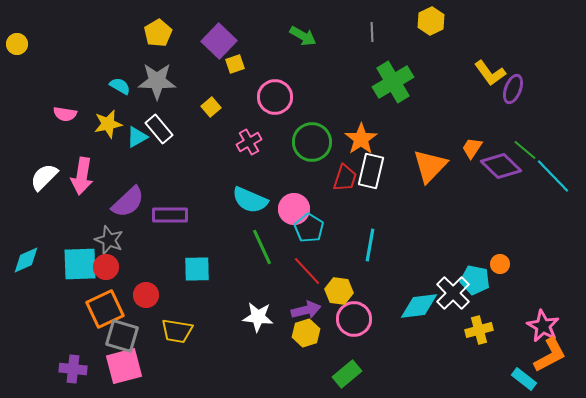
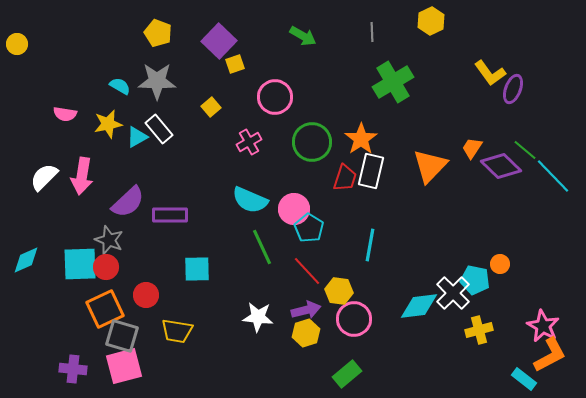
yellow pentagon at (158, 33): rotated 20 degrees counterclockwise
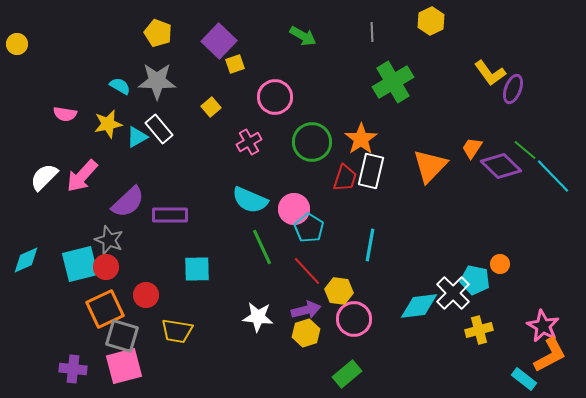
pink arrow at (82, 176): rotated 33 degrees clockwise
cyan square at (80, 264): rotated 12 degrees counterclockwise
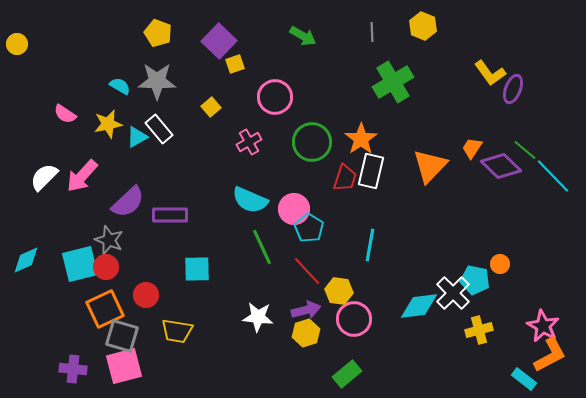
yellow hexagon at (431, 21): moved 8 px left, 5 px down; rotated 12 degrees counterclockwise
pink semicircle at (65, 114): rotated 25 degrees clockwise
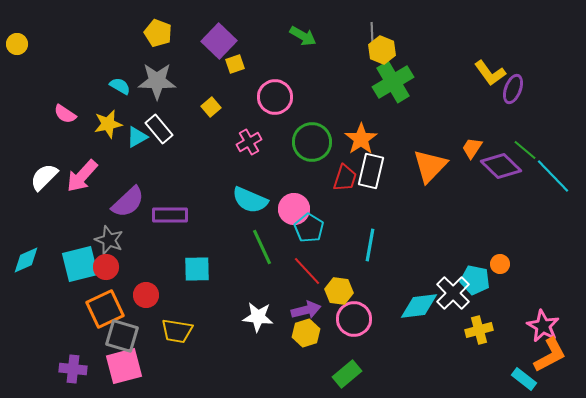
yellow hexagon at (423, 26): moved 41 px left, 24 px down
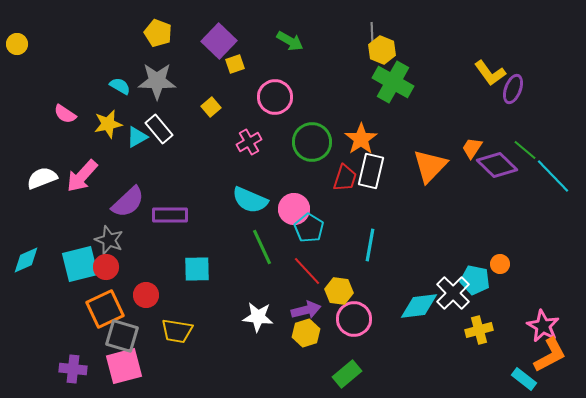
green arrow at (303, 36): moved 13 px left, 5 px down
green cross at (393, 82): rotated 30 degrees counterclockwise
purple diamond at (501, 166): moved 4 px left, 1 px up
white semicircle at (44, 177): moved 2 px left, 1 px down; rotated 24 degrees clockwise
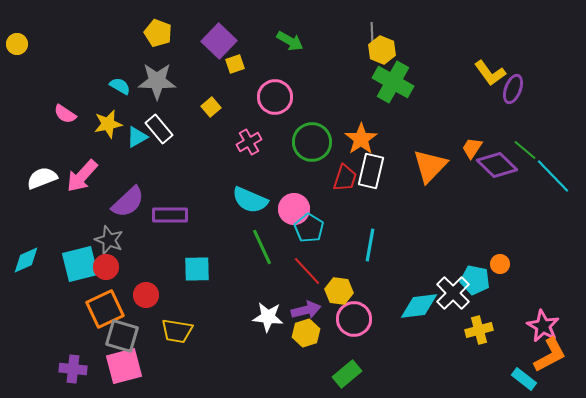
white star at (258, 317): moved 10 px right
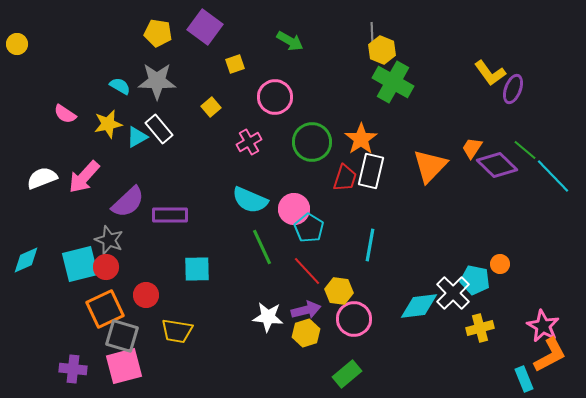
yellow pentagon at (158, 33): rotated 12 degrees counterclockwise
purple square at (219, 41): moved 14 px left, 14 px up; rotated 8 degrees counterclockwise
pink arrow at (82, 176): moved 2 px right, 1 px down
yellow cross at (479, 330): moved 1 px right, 2 px up
cyan rectangle at (524, 379): rotated 30 degrees clockwise
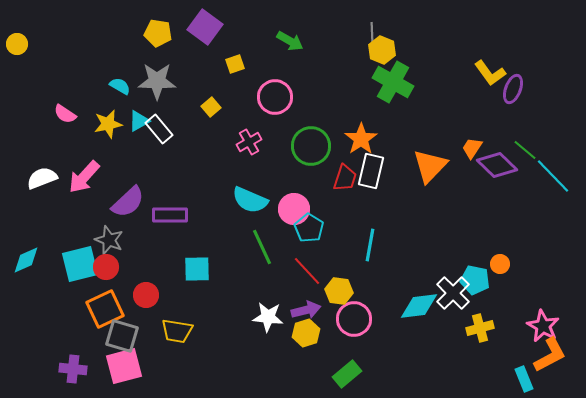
cyan triangle at (137, 137): moved 2 px right, 16 px up
green circle at (312, 142): moved 1 px left, 4 px down
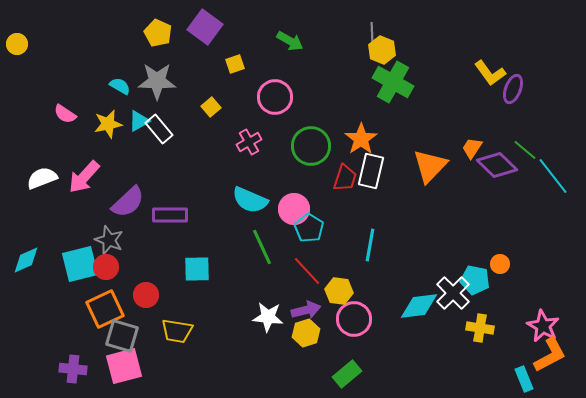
yellow pentagon at (158, 33): rotated 16 degrees clockwise
cyan line at (553, 176): rotated 6 degrees clockwise
yellow cross at (480, 328): rotated 24 degrees clockwise
